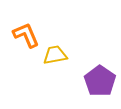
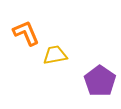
orange L-shape: moved 2 px up
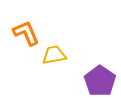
yellow trapezoid: moved 1 px left
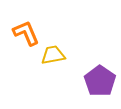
yellow trapezoid: moved 1 px left
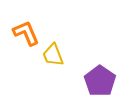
yellow trapezoid: rotated 100 degrees counterclockwise
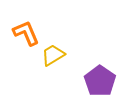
yellow trapezoid: rotated 80 degrees clockwise
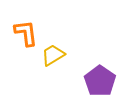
orange L-shape: rotated 16 degrees clockwise
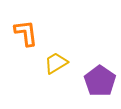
yellow trapezoid: moved 3 px right, 8 px down
